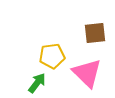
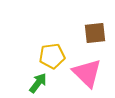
green arrow: moved 1 px right
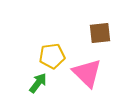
brown square: moved 5 px right
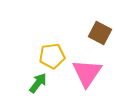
brown square: rotated 35 degrees clockwise
pink triangle: rotated 20 degrees clockwise
